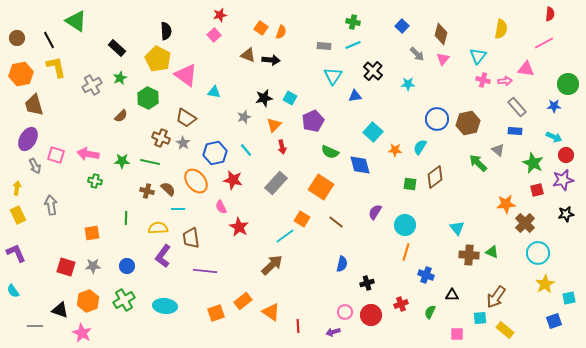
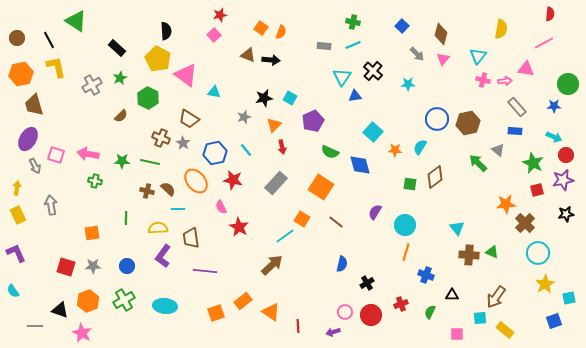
cyan triangle at (333, 76): moved 9 px right, 1 px down
brown trapezoid at (186, 118): moved 3 px right, 1 px down
black cross at (367, 283): rotated 16 degrees counterclockwise
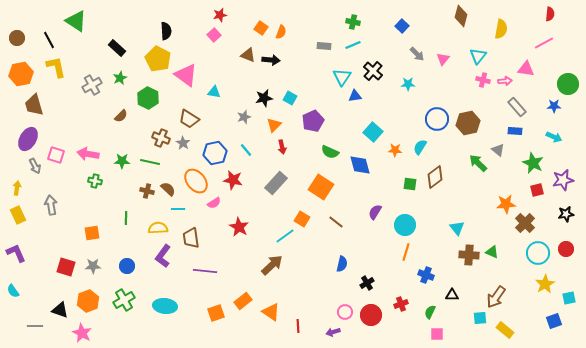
brown diamond at (441, 34): moved 20 px right, 18 px up
red circle at (566, 155): moved 94 px down
pink semicircle at (221, 207): moved 7 px left, 4 px up; rotated 96 degrees counterclockwise
pink square at (457, 334): moved 20 px left
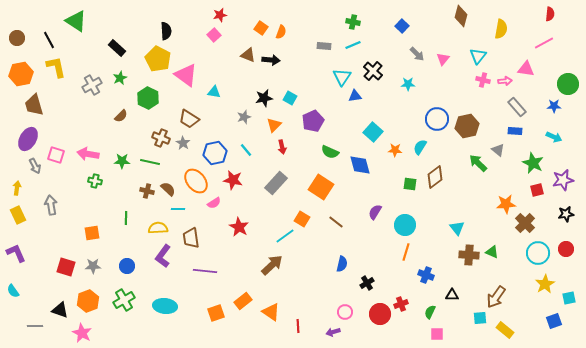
brown hexagon at (468, 123): moved 1 px left, 3 px down
red circle at (371, 315): moved 9 px right, 1 px up
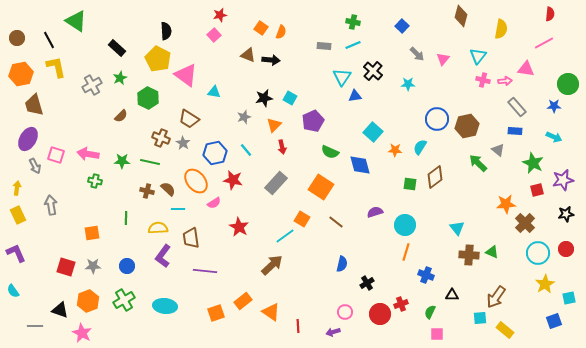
purple semicircle at (375, 212): rotated 42 degrees clockwise
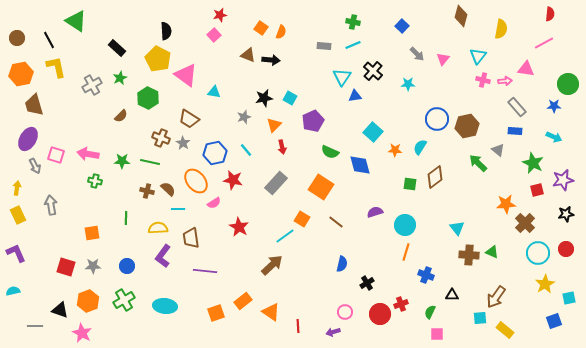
cyan semicircle at (13, 291): rotated 112 degrees clockwise
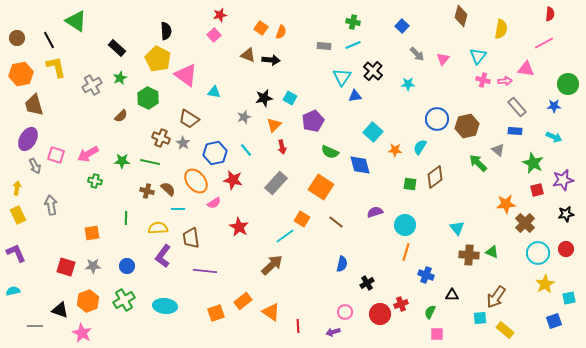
pink arrow at (88, 154): rotated 40 degrees counterclockwise
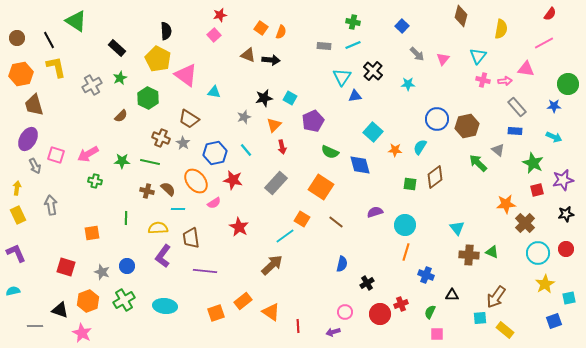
red semicircle at (550, 14): rotated 32 degrees clockwise
gray star at (93, 266): moved 9 px right, 6 px down; rotated 21 degrees clockwise
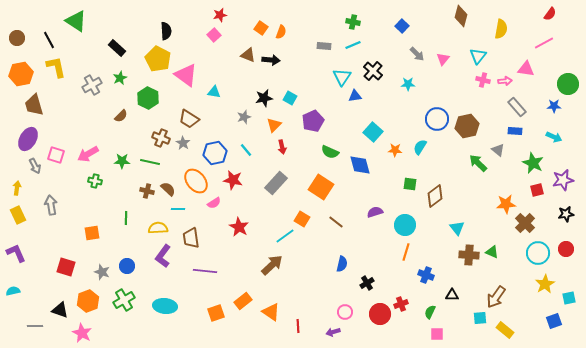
brown diamond at (435, 177): moved 19 px down
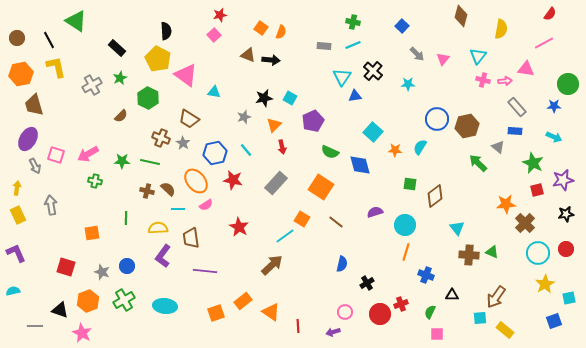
gray triangle at (498, 150): moved 3 px up
pink semicircle at (214, 203): moved 8 px left, 2 px down
